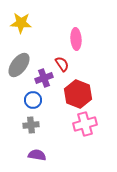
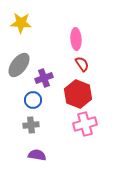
red semicircle: moved 20 px right
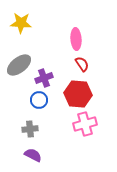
gray ellipse: rotated 15 degrees clockwise
red hexagon: rotated 16 degrees counterclockwise
blue circle: moved 6 px right
gray cross: moved 1 px left, 4 px down
purple semicircle: moved 4 px left; rotated 18 degrees clockwise
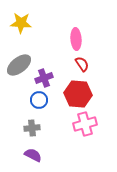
gray cross: moved 2 px right, 1 px up
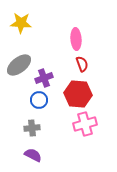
red semicircle: rotated 14 degrees clockwise
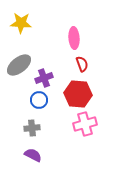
pink ellipse: moved 2 px left, 1 px up
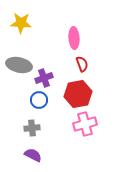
gray ellipse: rotated 50 degrees clockwise
red hexagon: rotated 16 degrees counterclockwise
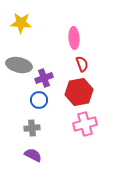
red hexagon: moved 1 px right, 2 px up
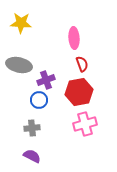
purple cross: moved 2 px right, 2 px down
purple semicircle: moved 1 px left, 1 px down
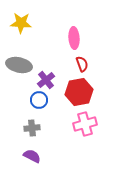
purple cross: rotated 18 degrees counterclockwise
